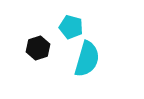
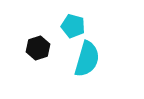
cyan pentagon: moved 2 px right, 1 px up
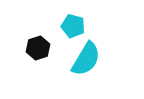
cyan semicircle: moved 1 px left; rotated 15 degrees clockwise
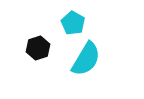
cyan pentagon: moved 3 px up; rotated 15 degrees clockwise
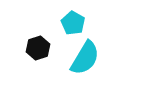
cyan semicircle: moved 1 px left, 1 px up
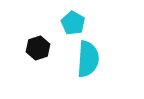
cyan semicircle: moved 3 px right, 1 px down; rotated 27 degrees counterclockwise
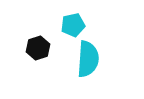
cyan pentagon: moved 2 px down; rotated 30 degrees clockwise
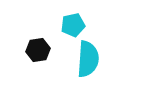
black hexagon: moved 2 px down; rotated 10 degrees clockwise
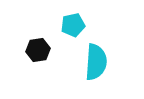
cyan semicircle: moved 8 px right, 3 px down
